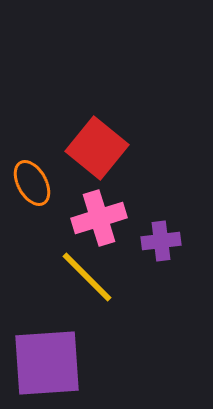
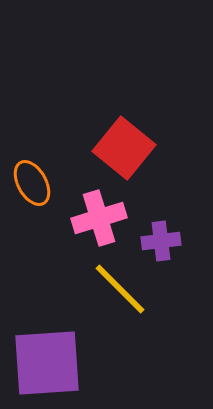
red square: moved 27 px right
yellow line: moved 33 px right, 12 px down
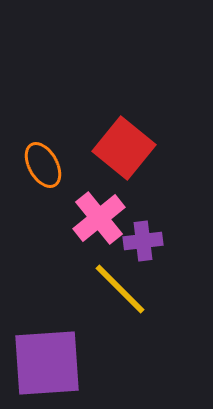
orange ellipse: moved 11 px right, 18 px up
pink cross: rotated 22 degrees counterclockwise
purple cross: moved 18 px left
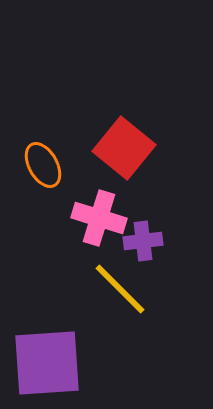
pink cross: rotated 34 degrees counterclockwise
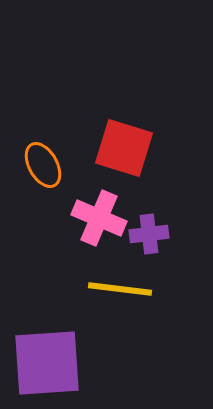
red square: rotated 22 degrees counterclockwise
pink cross: rotated 6 degrees clockwise
purple cross: moved 6 px right, 7 px up
yellow line: rotated 38 degrees counterclockwise
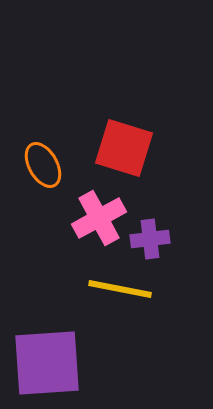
pink cross: rotated 38 degrees clockwise
purple cross: moved 1 px right, 5 px down
yellow line: rotated 4 degrees clockwise
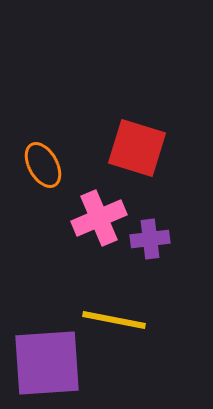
red square: moved 13 px right
pink cross: rotated 6 degrees clockwise
yellow line: moved 6 px left, 31 px down
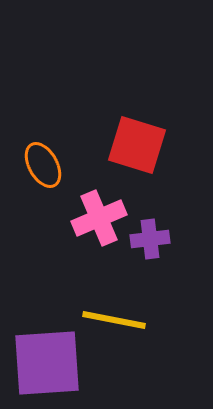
red square: moved 3 px up
